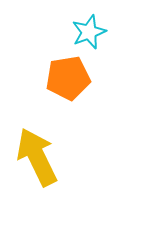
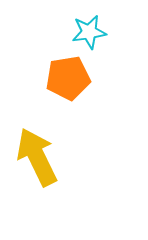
cyan star: rotated 12 degrees clockwise
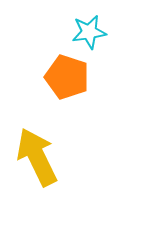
orange pentagon: moved 1 px left, 1 px up; rotated 27 degrees clockwise
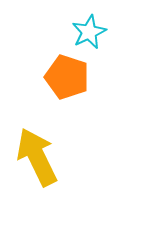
cyan star: rotated 16 degrees counterclockwise
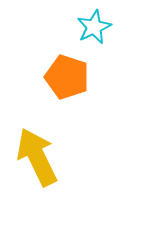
cyan star: moved 5 px right, 5 px up
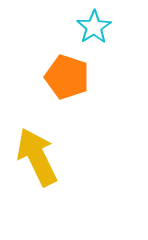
cyan star: rotated 8 degrees counterclockwise
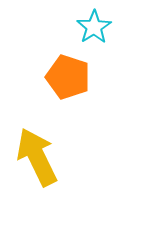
orange pentagon: moved 1 px right
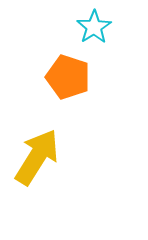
yellow arrow: rotated 58 degrees clockwise
